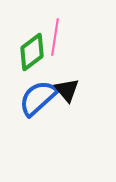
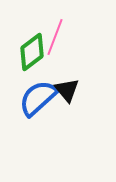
pink line: rotated 12 degrees clockwise
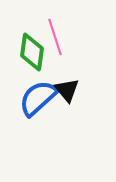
pink line: rotated 39 degrees counterclockwise
green diamond: rotated 45 degrees counterclockwise
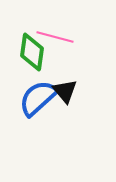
pink line: rotated 57 degrees counterclockwise
black triangle: moved 2 px left, 1 px down
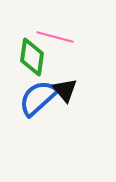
green diamond: moved 5 px down
black triangle: moved 1 px up
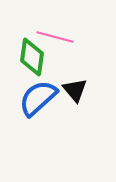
black triangle: moved 10 px right
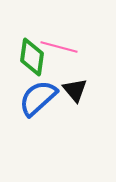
pink line: moved 4 px right, 10 px down
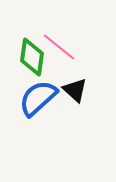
pink line: rotated 24 degrees clockwise
black triangle: rotated 8 degrees counterclockwise
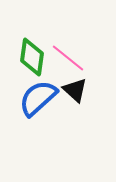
pink line: moved 9 px right, 11 px down
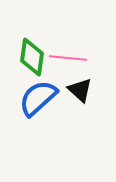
pink line: rotated 33 degrees counterclockwise
black triangle: moved 5 px right
